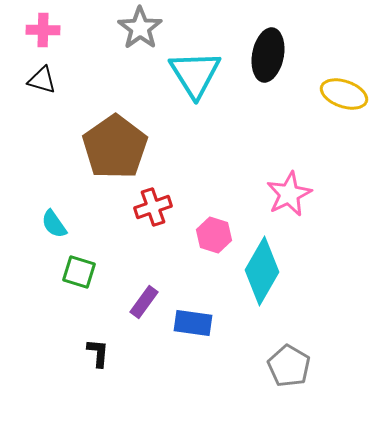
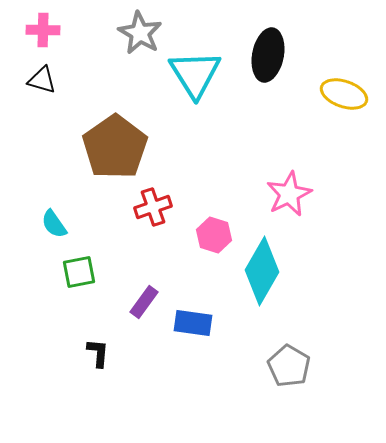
gray star: moved 5 px down; rotated 6 degrees counterclockwise
green square: rotated 28 degrees counterclockwise
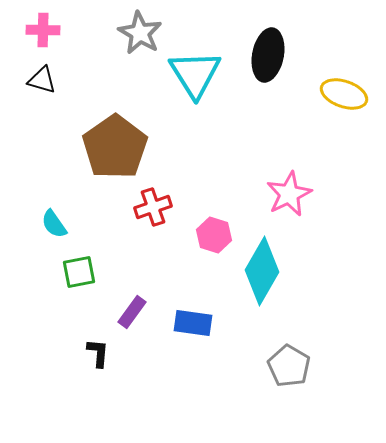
purple rectangle: moved 12 px left, 10 px down
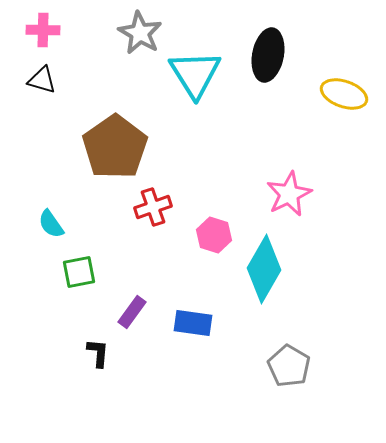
cyan semicircle: moved 3 px left
cyan diamond: moved 2 px right, 2 px up
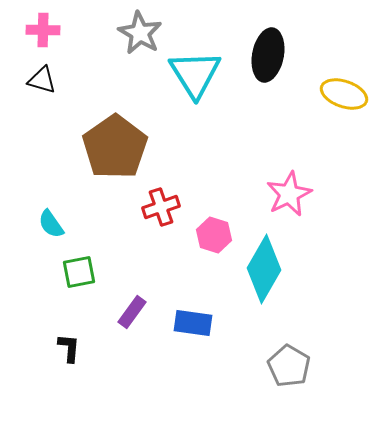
red cross: moved 8 px right
black L-shape: moved 29 px left, 5 px up
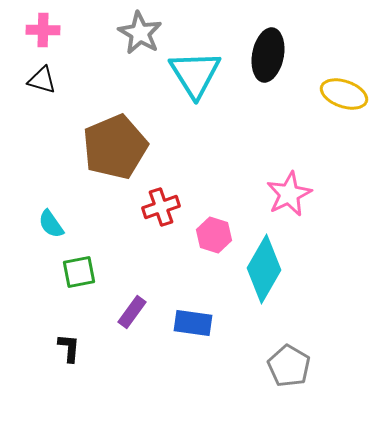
brown pentagon: rotated 12 degrees clockwise
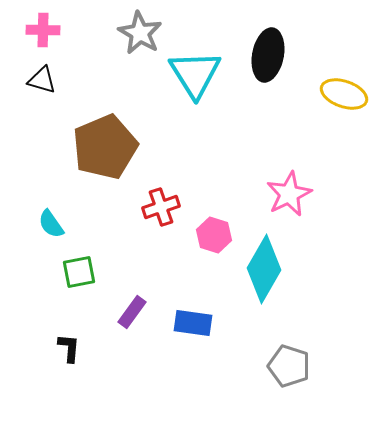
brown pentagon: moved 10 px left
gray pentagon: rotated 12 degrees counterclockwise
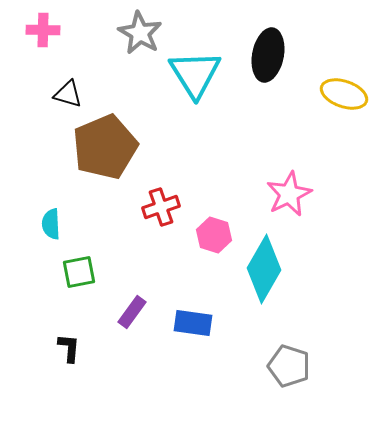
black triangle: moved 26 px right, 14 px down
cyan semicircle: rotated 32 degrees clockwise
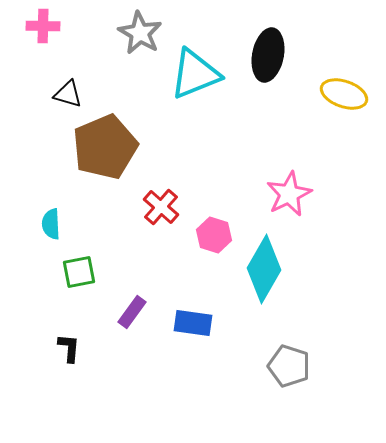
pink cross: moved 4 px up
cyan triangle: rotated 40 degrees clockwise
red cross: rotated 30 degrees counterclockwise
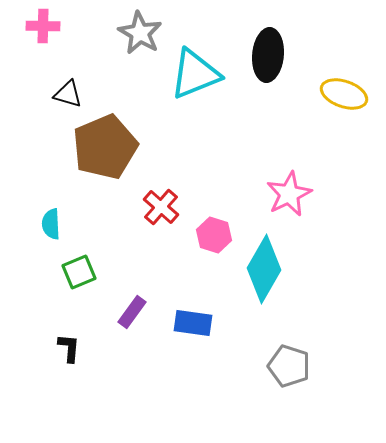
black ellipse: rotated 6 degrees counterclockwise
green square: rotated 12 degrees counterclockwise
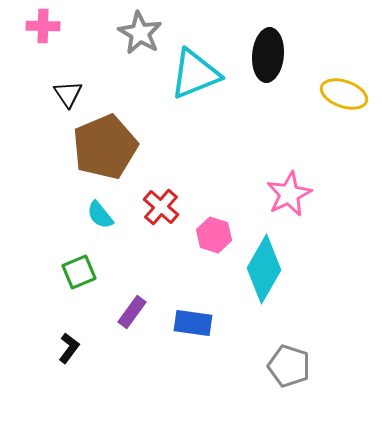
black triangle: rotated 40 degrees clockwise
cyan semicircle: moved 49 px right, 9 px up; rotated 36 degrees counterclockwise
black L-shape: rotated 32 degrees clockwise
